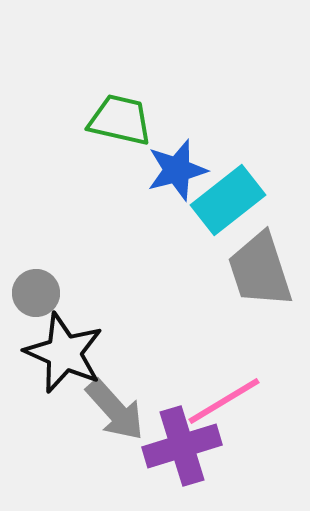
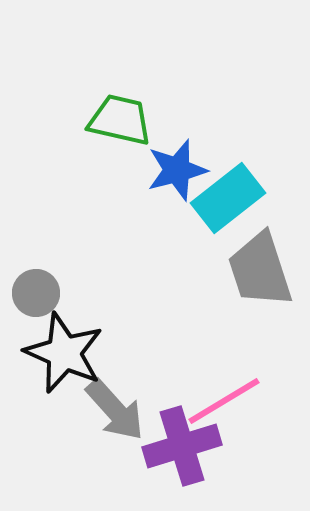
cyan rectangle: moved 2 px up
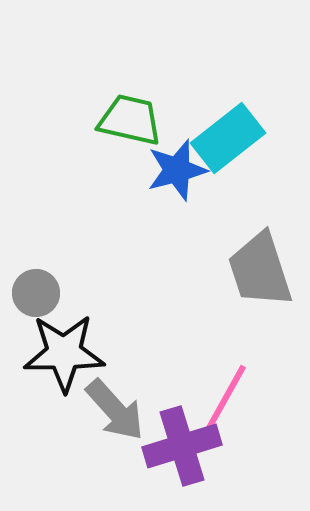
green trapezoid: moved 10 px right
cyan rectangle: moved 60 px up
black star: rotated 24 degrees counterclockwise
pink line: rotated 30 degrees counterclockwise
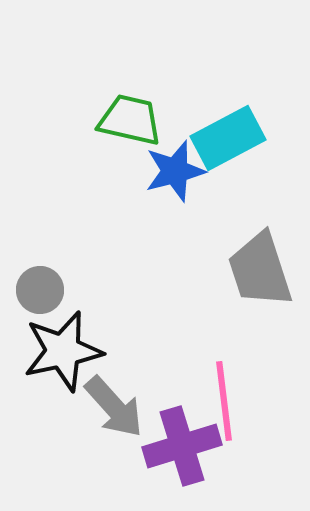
cyan rectangle: rotated 10 degrees clockwise
blue star: moved 2 px left, 1 px down
gray circle: moved 4 px right, 3 px up
black star: moved 1 px left, 2 px up; rotated 12 degrees counterclockwise
pink line: rotated 36 degrees counterclockwise
gray arrow: moved 1 px left, 3 px up
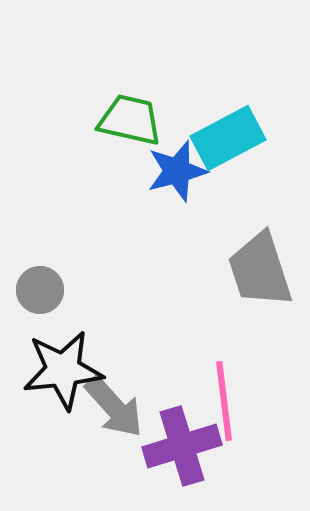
blue star: moved 2 px right
black star: moved 19 px down; rotated 6 degrees clockwise
